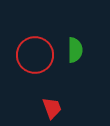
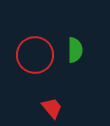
red trapezoid: rotated 20 degrees counterclockwise
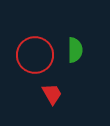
red trapezoid: moved 14 px up; rotated 10 degrees clockwise
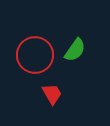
green semicircle: rotated 35 degrees clockwise
